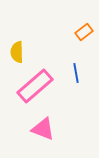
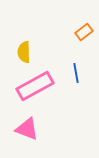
yellow semicircle: moved 7 px right
pink rectangle: rotated 12 degrees clockwise
pink triangle: moved 16 px left
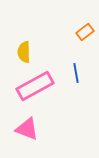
orange rectangle: moved 1 px right
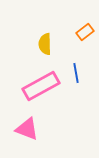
yellow semicircle: moved 21 px right, 8 px up
pink rectangle: moved 6 px right
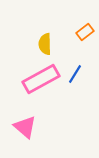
blue line: moved 1 px left, 1 px down; rotated 42 degrees clockwise
pink rectangle: moved 7 px up
pink triangle: moved 2 px left, 2 px up; rotated 20 degrees clockwise
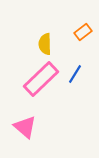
orange rectangle: moved 2 px left
pink rectangle: rotated 15 degrees counterclockwise
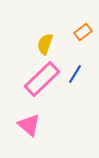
yellow semicircle: rotated 20 degrees clockwise
pink rectangle: moved 1 px right
pink triangle: moved 4 px right, 2 px up
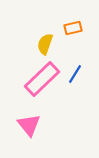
orange rectangle: moved 10 px left, 4 px up; rotated 24 degrees clockwise
pink triangle: rotated 10 degrees clockwise
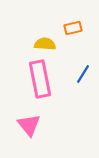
yellow semicircle: rotated 75 degrees clockwise
blue line: moved 8 px right
pink rectangle: moved 2 px left; rotated 57 degrees counterclockwise
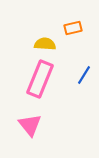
blue line: moved 1 px right, 1 px down
pink rectangle: rotated 33 degrees clockwise
pink triangle: moved 1 px right
